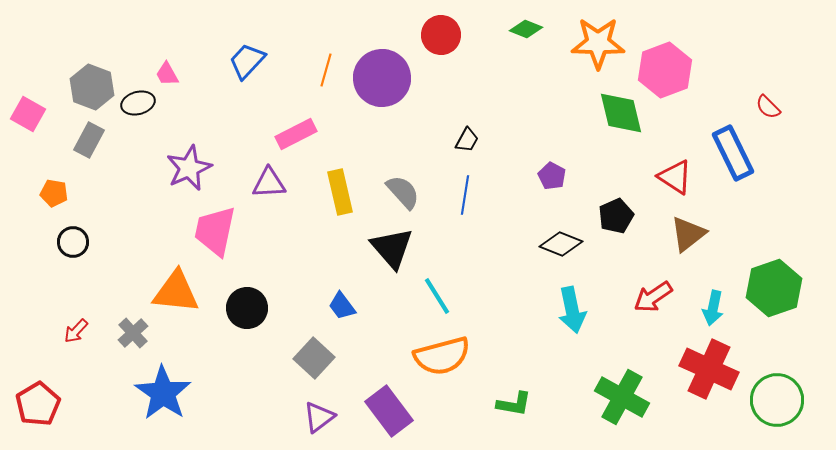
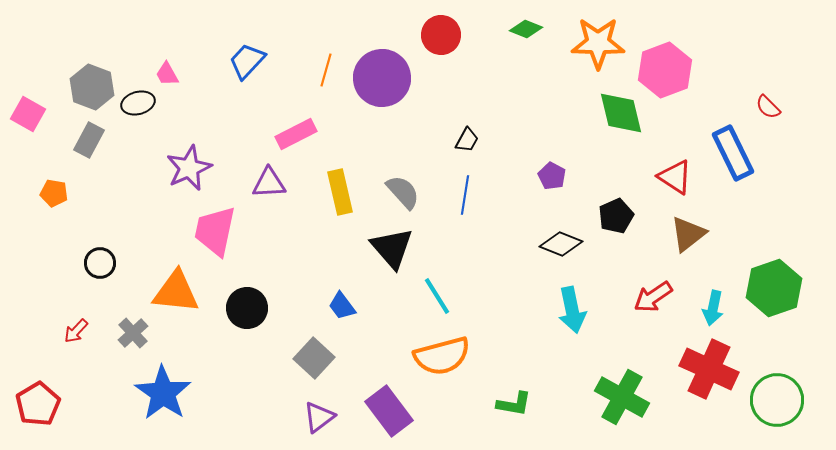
black circle at (73, 242): moved 27 px right, 21 px down
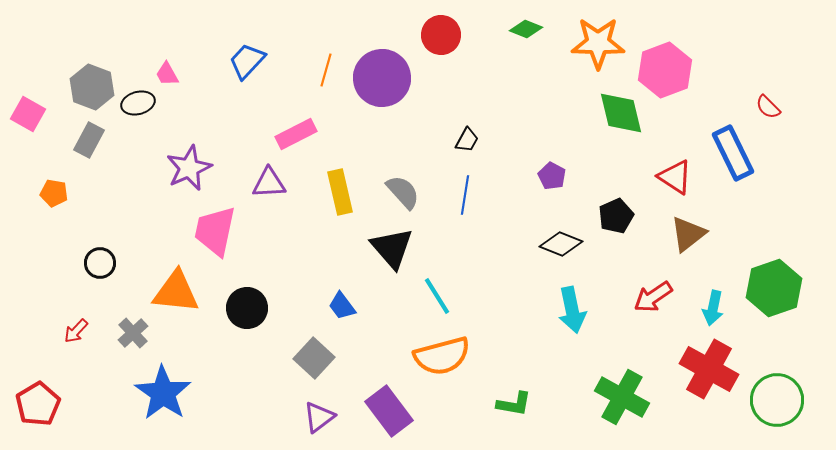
red cross at (709, 369): rotated 4 degrees clockwise
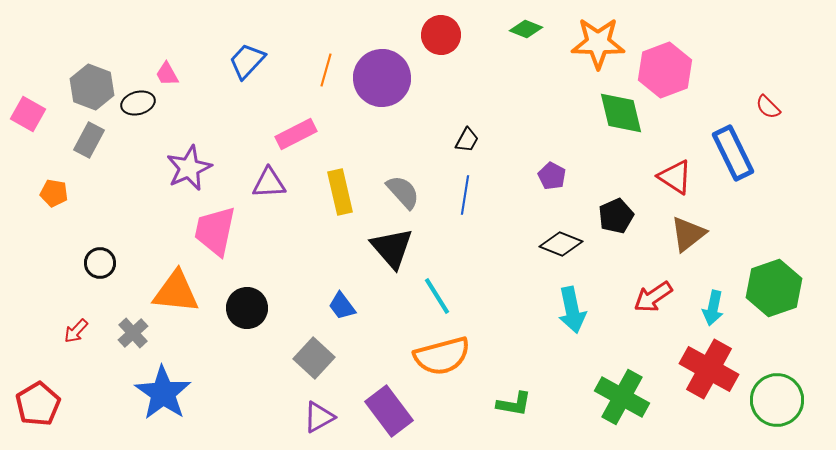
purple triangle at (319, 417): rotated 8 degrees clockwise
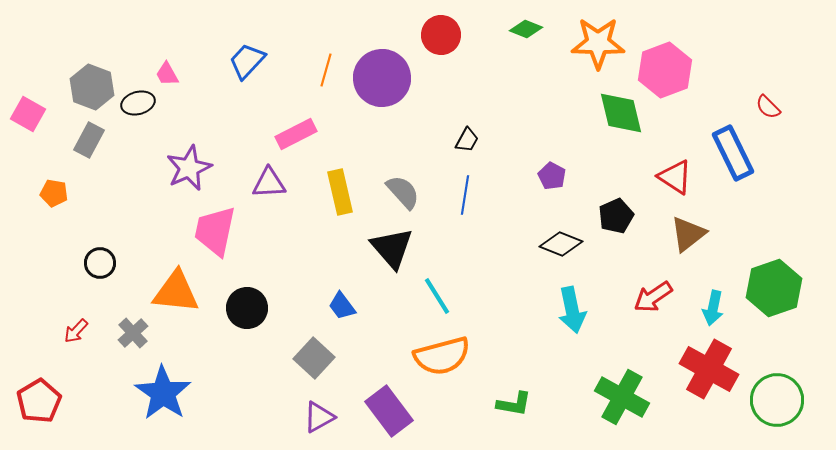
red pentagon at (38, 404): moved 1 px right, 3 px up
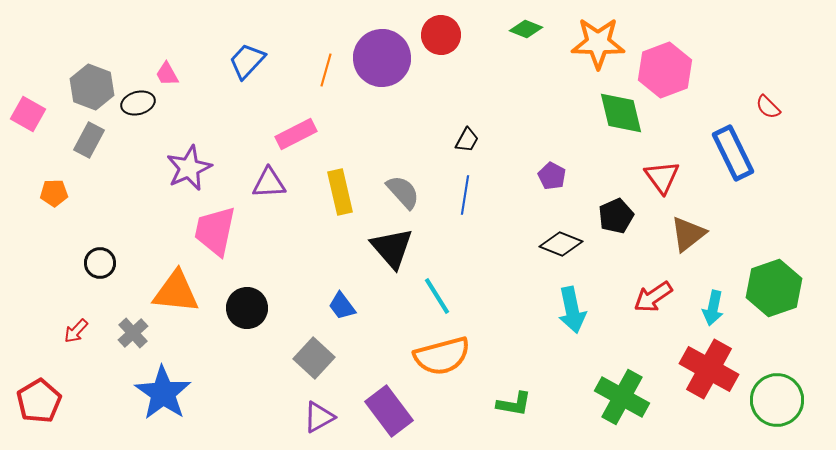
purple circle at (382, 78): moved 20 px up
red triangle at (675, 177): moved 13 px left; rotated 21 degrees clockwise
orange pentagon at (54, 193): rotated 12 degrees counterclockwise
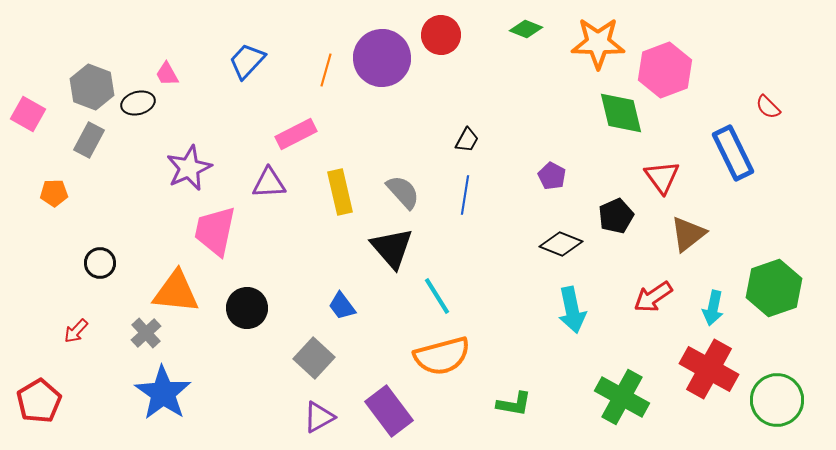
gray cross at (133, 333): moved 13 px right
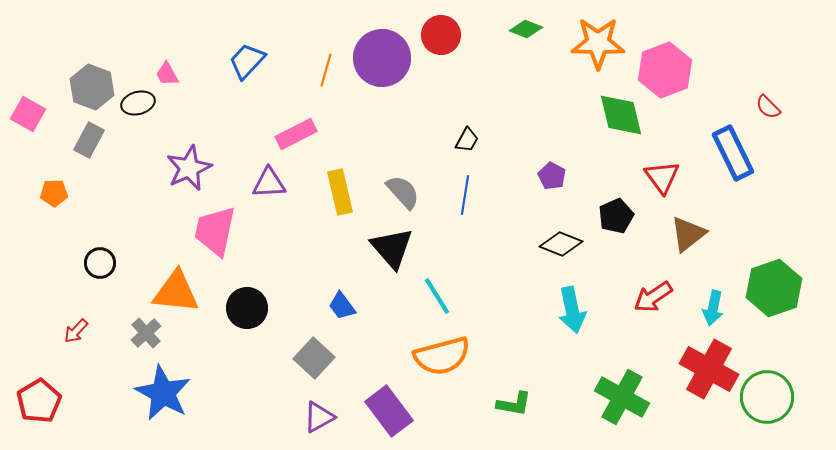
green diamond at (621, 113): moved 2 px down
blue star at (163, 393): rotated 6 degrees counterclockwise
green circle at (777, 400): moved 10 px left, 3 px up
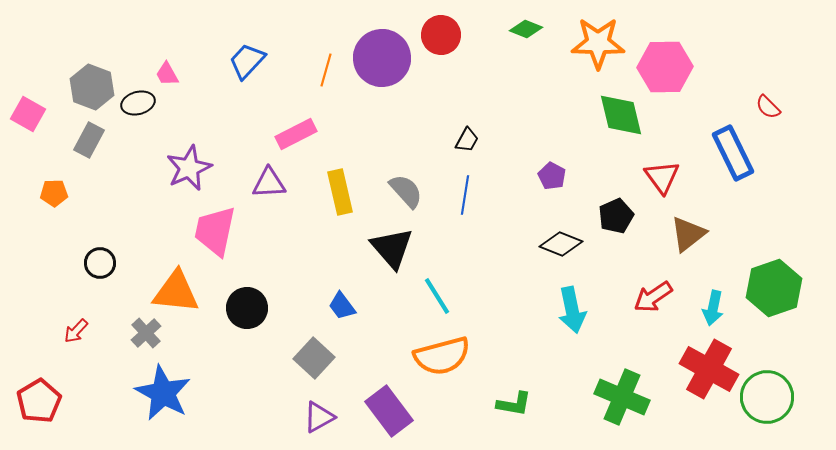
pink hexagon at (665, 70): moved 3 px up; rotated 20 degrees clockwise
gray semicircle at (403, 192): moved 3 px right, 1 px up
green cross at (622, 397): rotated 6 degrees counterclockwise
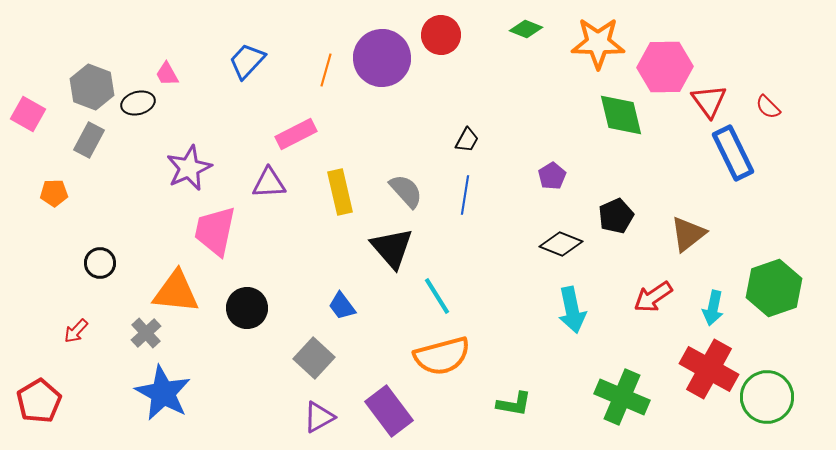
purple pentagon at (552, 176): rotated 12 degrees clockwise
red triangle at (662, 177): moved 47 px right, 76 px up
